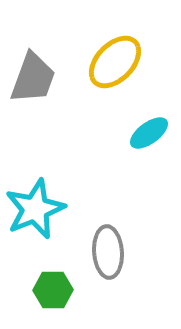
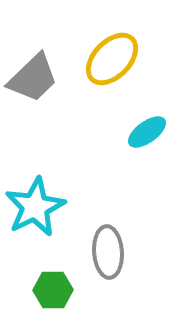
yellow ellipse: moved 3 px left, 3 px up
gray trapezoid: rotated 26 degrees clockwise
cyan ellipse: moved 2 px left, 1 px up
cyan star: moved 2 px up; rotated 4 degrees counterclockwise
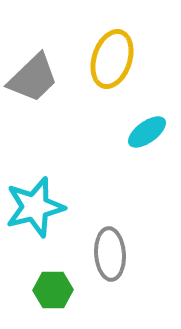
yellow ellipse: rotated 26 degrees counterclockwise
cyan star: rotated 12 degrees clockwise
gray ellipse: moved 2 px right, 2 px down
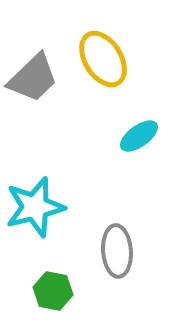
yellow ellipse: moved 9 px left; rotated 50 degrees counterclockwise
cyan ellipse: moved 8 px left, 4 px down
gray ellipse: moved 7 px right, 3 px up
green hexagon: moved 1 px down; rotated 12 degrees clockwise
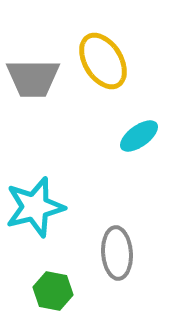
yellow ellipse: moved 2 px down
gray trapezoid: rotated 44 degrees clockwise
gray ellipse: moved 2 px down
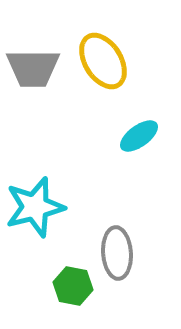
gray trapezoid: moved 10 px up
green hexagon: moved 20 px right, 5 px up
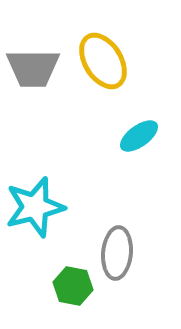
gray ellipse: rotated 9 degrees clockwise
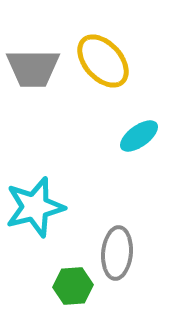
yellow ellipse: rotated 10 degrees counterclockwise
green hexagon: rotated 15 degrees counterclockwise
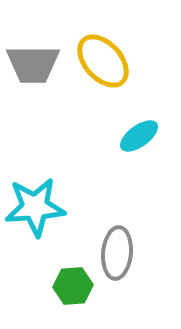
gray trapezoid: moved 4 px up
cyan star: rotated 10 degrees clockwise
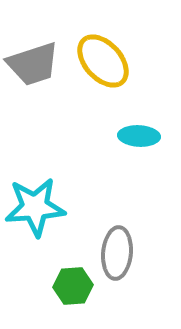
gray trapezoid: rotated 18 degrees counterclockwise
cyan ellipse: rotated 39 degrees clockwise
